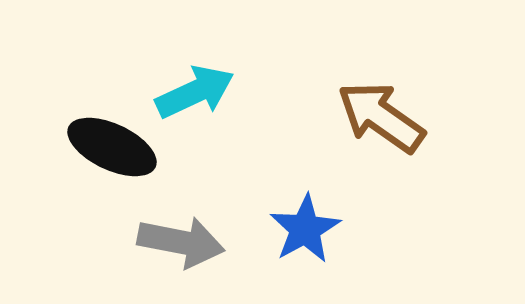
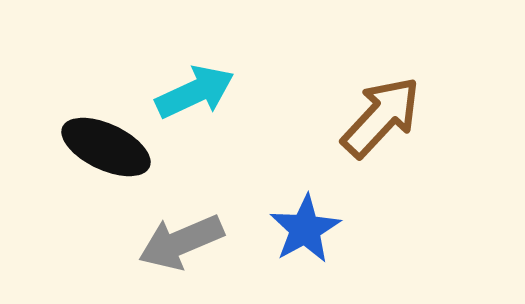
brown arrow: rotated 98 degrees clockwise
black ellipse: moved 6 px left
gray arrow: rotated 146 degrees clockwise
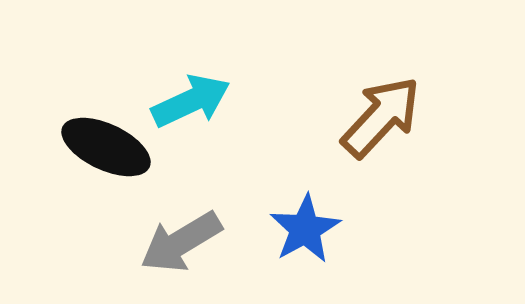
cyan arrow: moved 4 px left, 9 px down
gray arrow: rotated 8 degrees counterclockwise
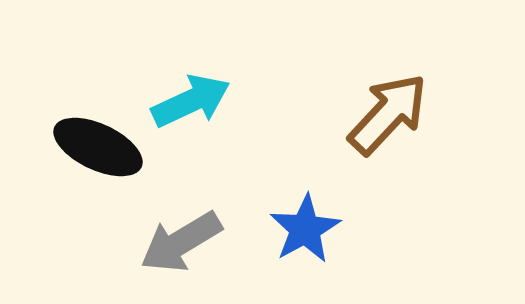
brown arrow: moved 7 px right, 3 px up
black ellipse: moved 8 px left
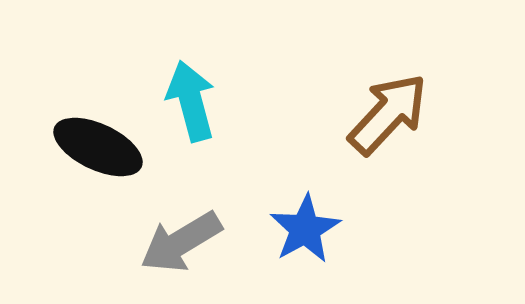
cyan arrow: rotated 80 degrees counterclockwise
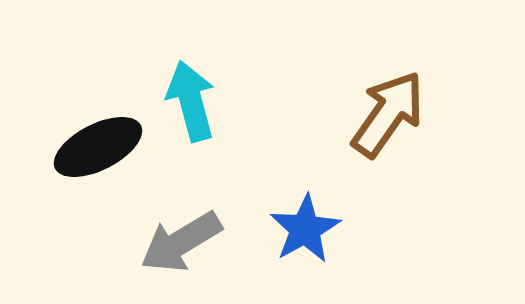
brown arrow: rotated 8 degrees counterclockwise
black ellipse: rotated 52 degrees counterclockwise
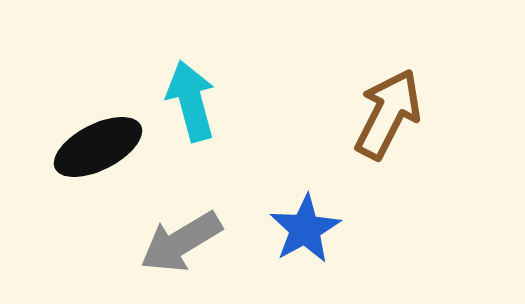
brown arrow: rotated 8 degrees counterclockwise
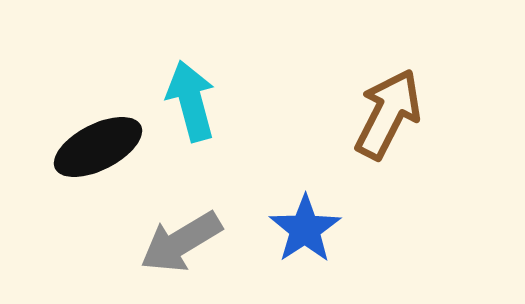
blue star: rotated 4 degrees counterclockwise
